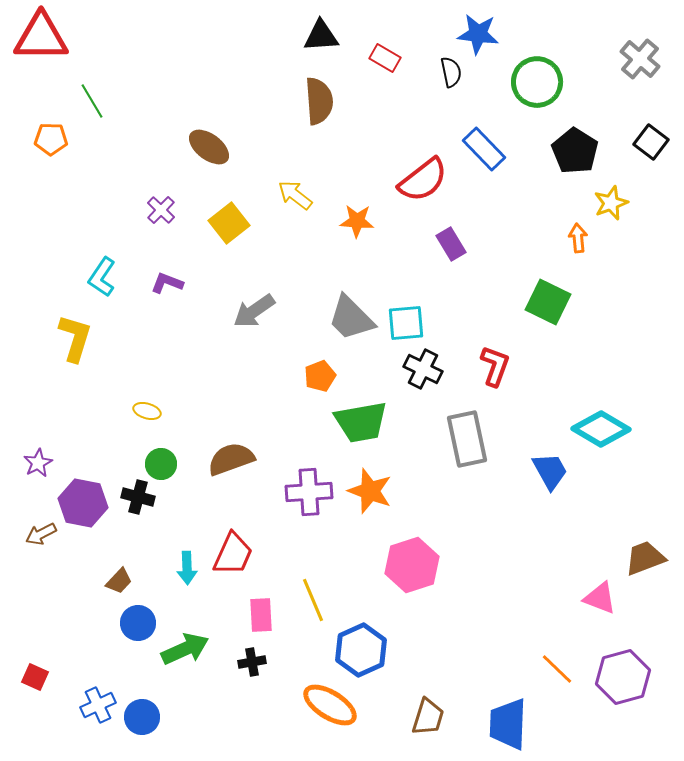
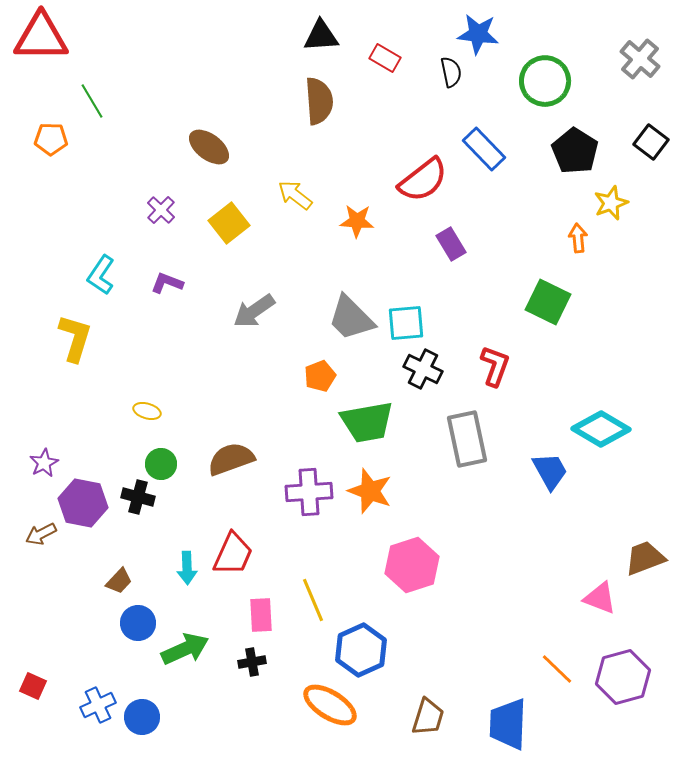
green circle at (537, 82): moved 8 px right, 1 px up
cyan L-shape at (102, 277): moved 1 px left, 2 px up
green trapezoid at (361, 422): moved 6 px right
purple star at (38, 463): moved 6 px right
red square at (35, 677): moved 2 px left, 9 px down
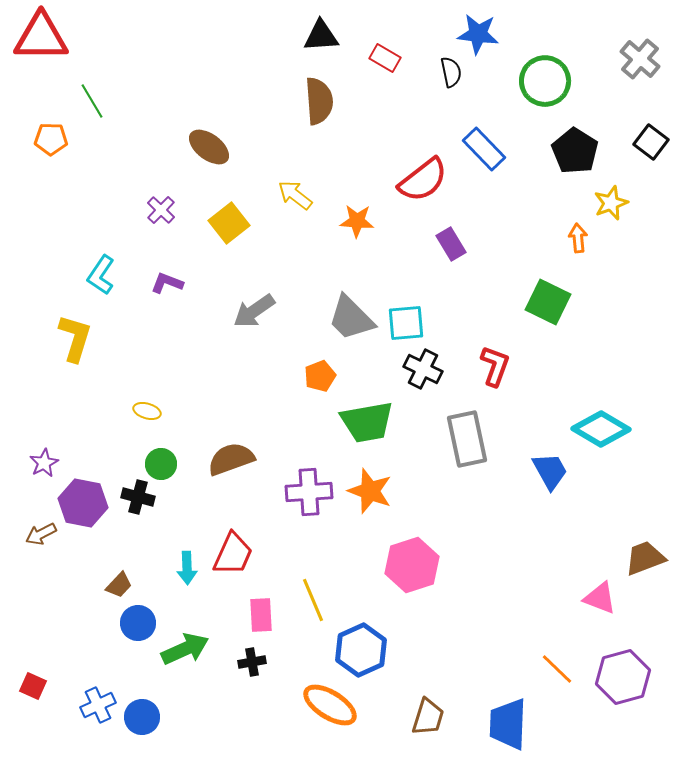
brown trapezoid at (119, 581): moved 4 px down
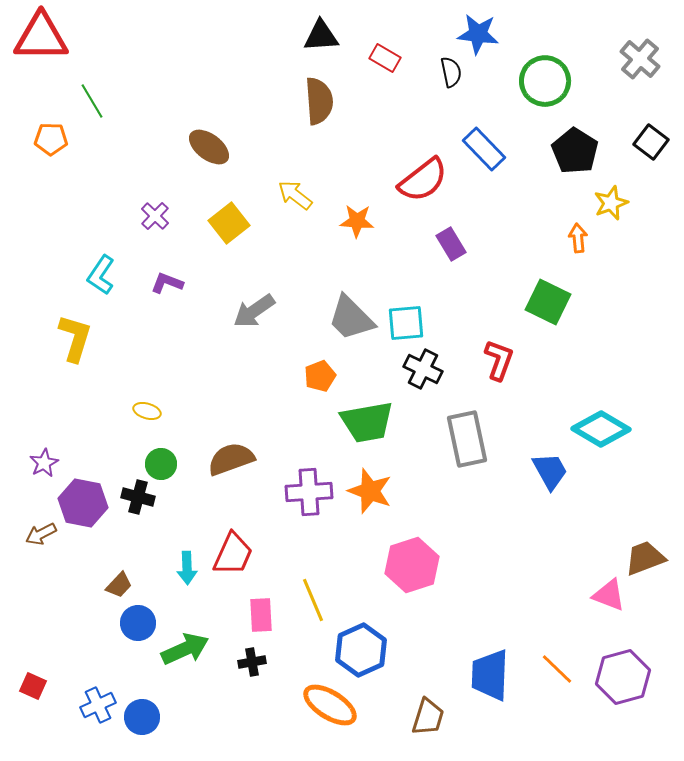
purple cross at (161, 210): moved 6 px left, 6 px down
red L-shape at (495, 366): moved 4 px right, 6 px up
pink triangle at (600, 598): moved 9 px right, 3 px up
blue trapezoid at (508, 724): moved 18 px left, 49 px up
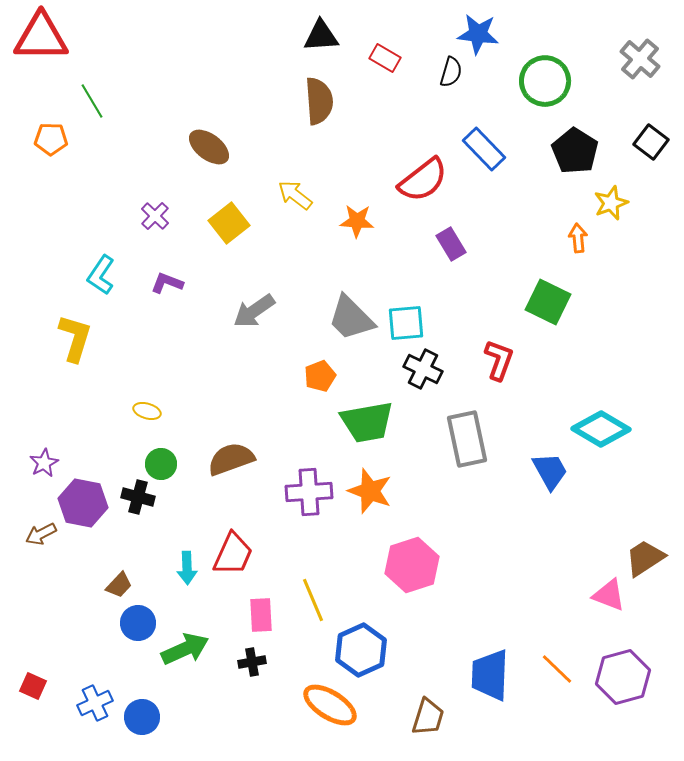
black semicircle at (451, 72): rotated 28 degrees clockwise
brown trapezoid at (645, 558): rotated 12 degrees counterclockwise
blue cross at (98, 705): moved 3 px left, 2 px up
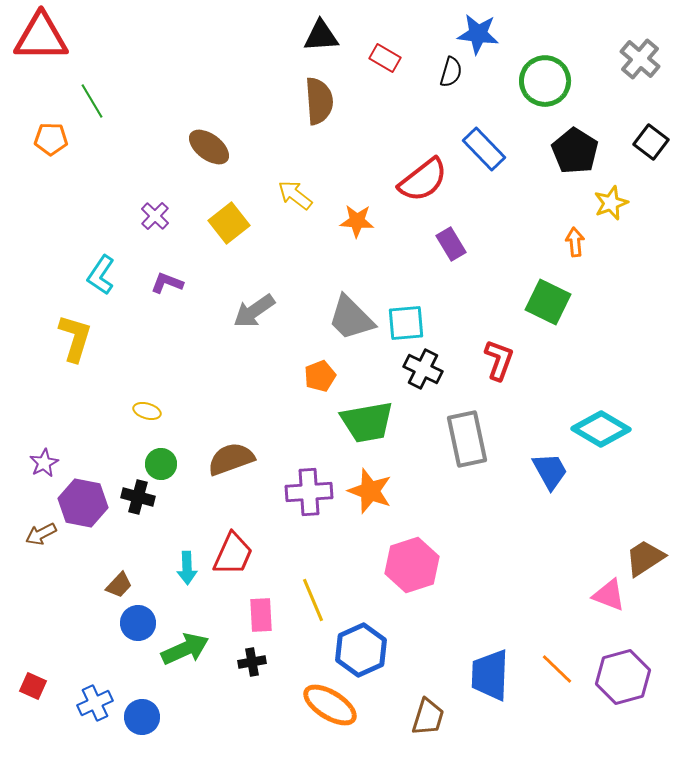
orange arrow at (578, 238): moved 3 px left, 4 px down
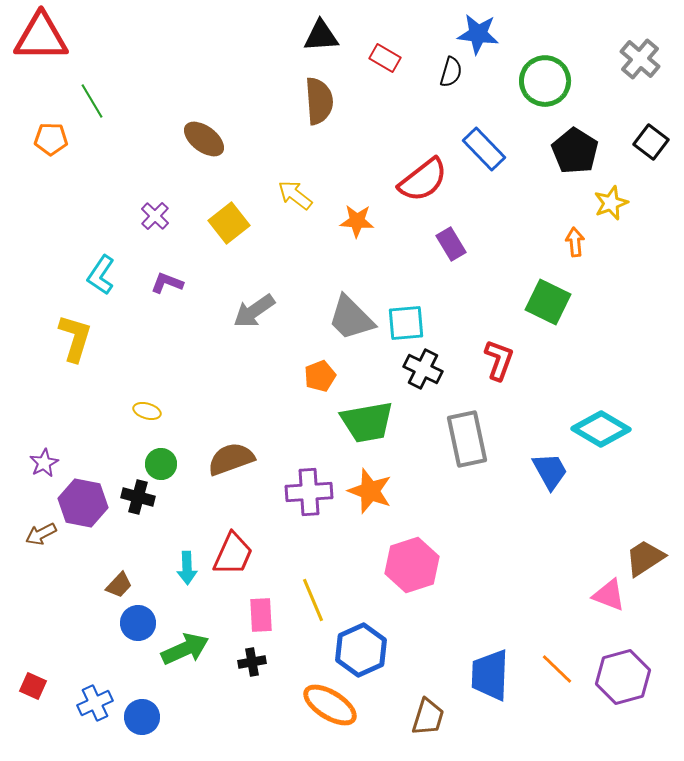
brown ellipse at (209, 147): moved 5 px left, 8 px up
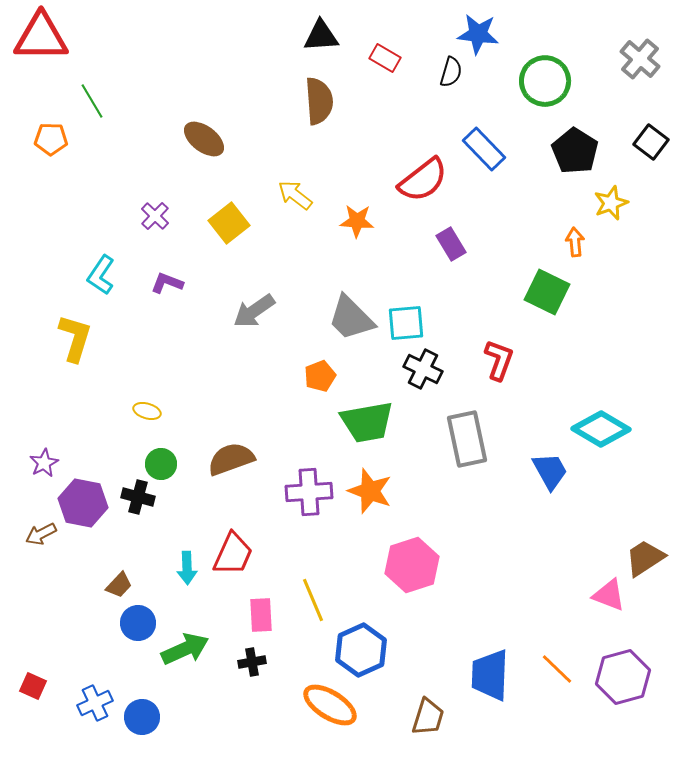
green square at (548, 302): moved 1 px left, 10 px up
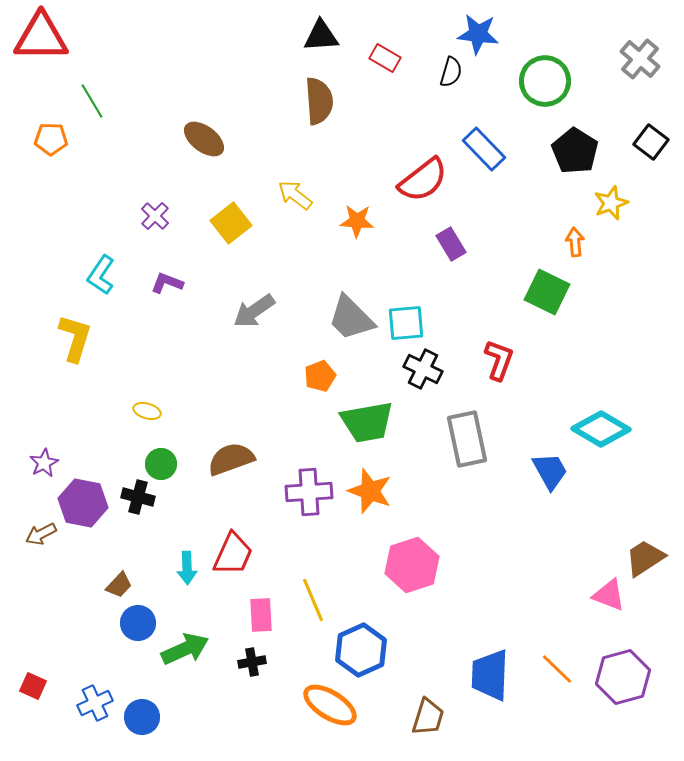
yellow square at (229, 223): moved 2 px right
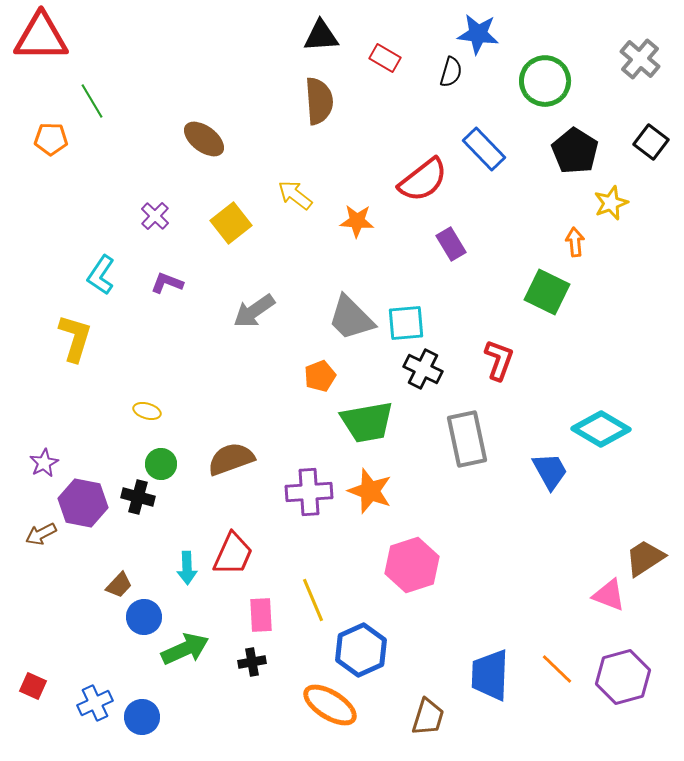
blue circle at (138, 623): moved 6 px right, 6 px up
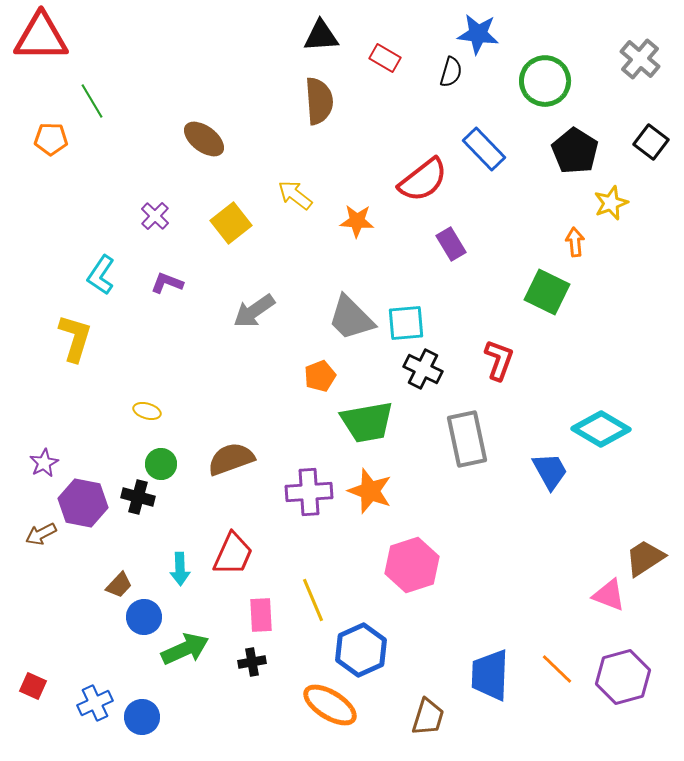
cyan arrow at (187, 568): moved 7 px left, 1 px down
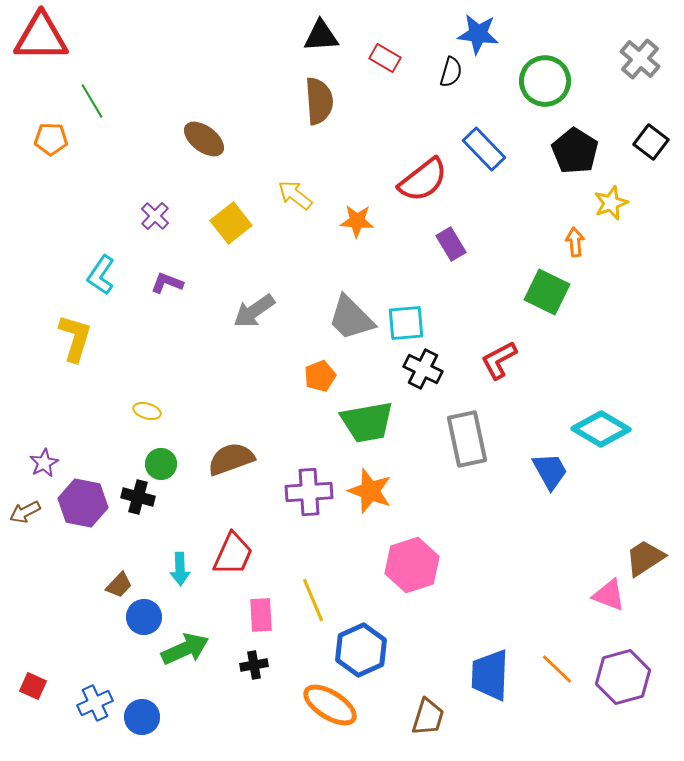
red L-shape at (499, 360): rotated 138 degrees counterclockwise
brown arrow at (41, 534): moved 16 px left, 22 px up
black cross at (252, 662): moved 2 px right, 3 px down
